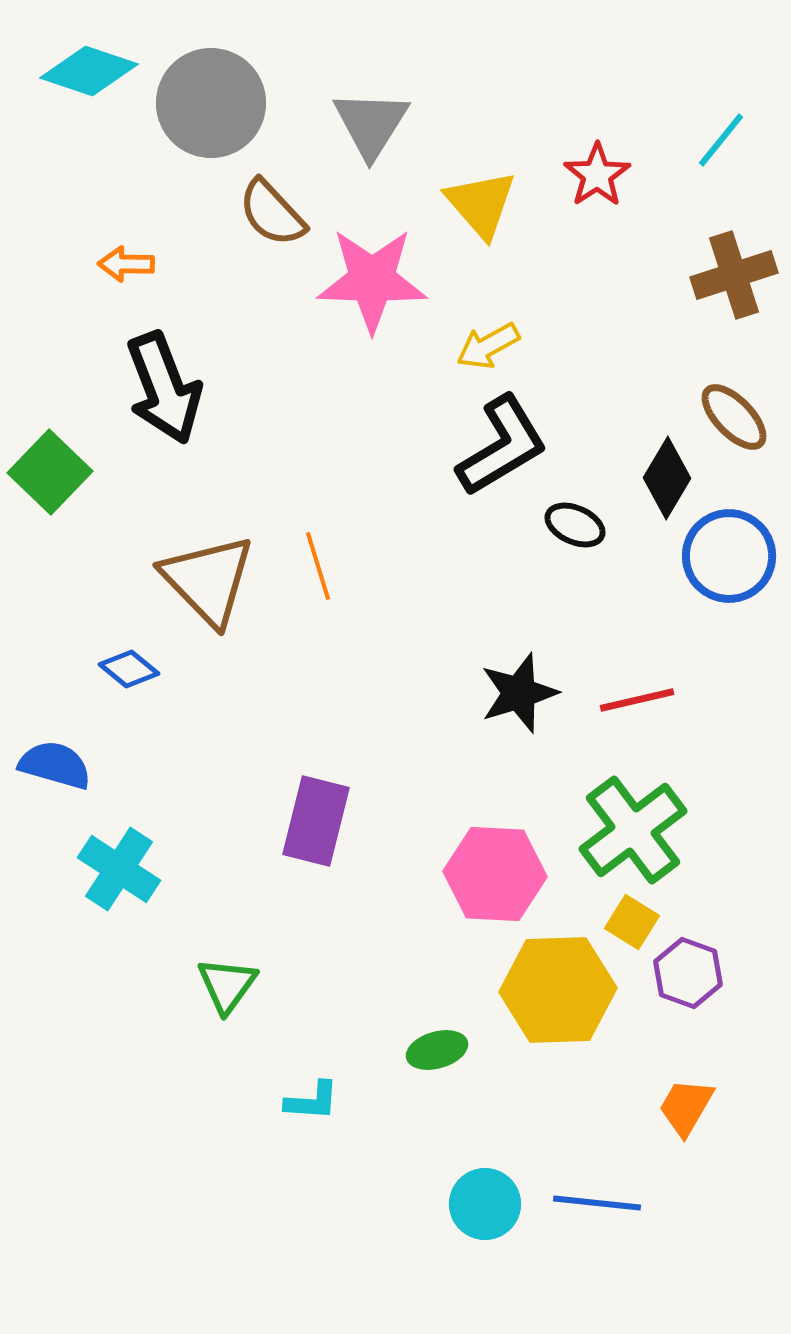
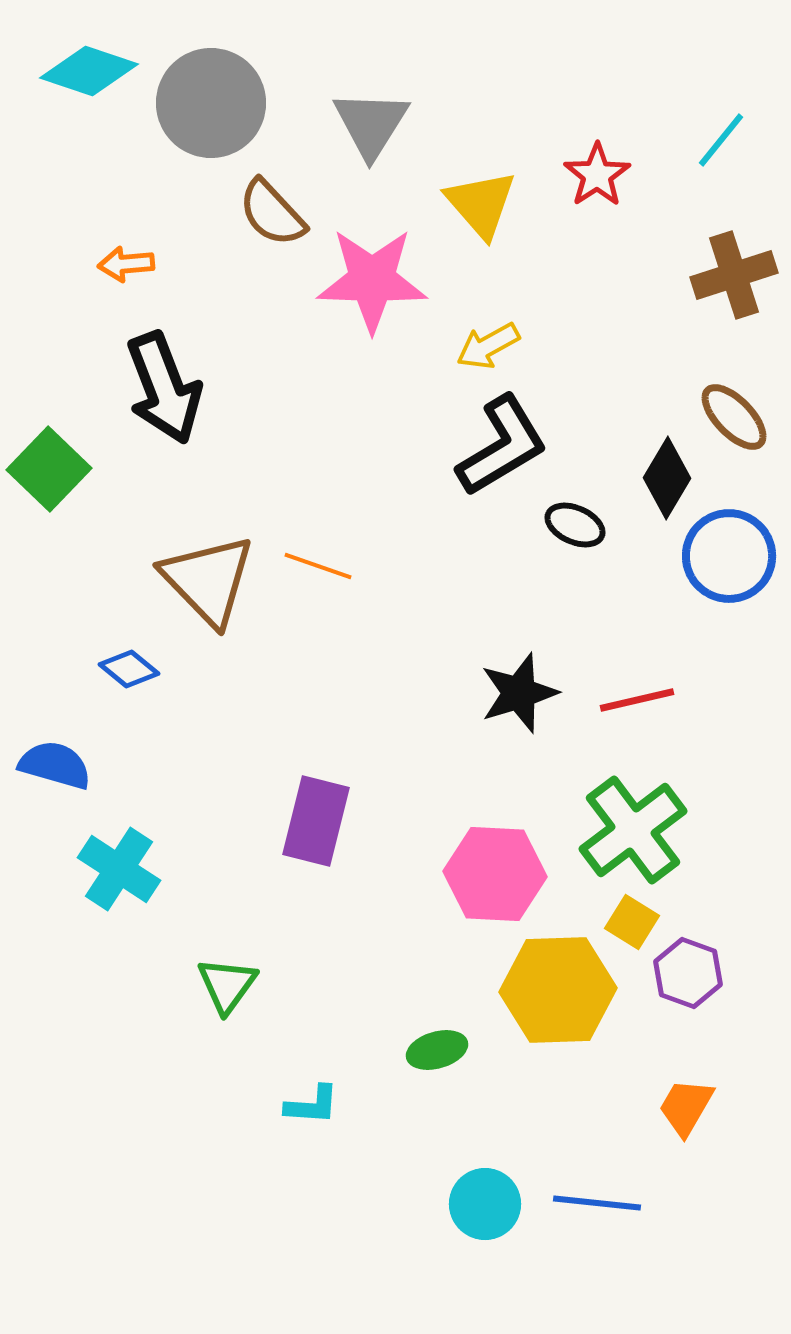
orange arrow: rotated 6 degrees counterclockwise
green square: moved 1 px left, 3 px up
orange line: rotated 54 degrees counterclockwise
cyan L-shape: moved 4 px down
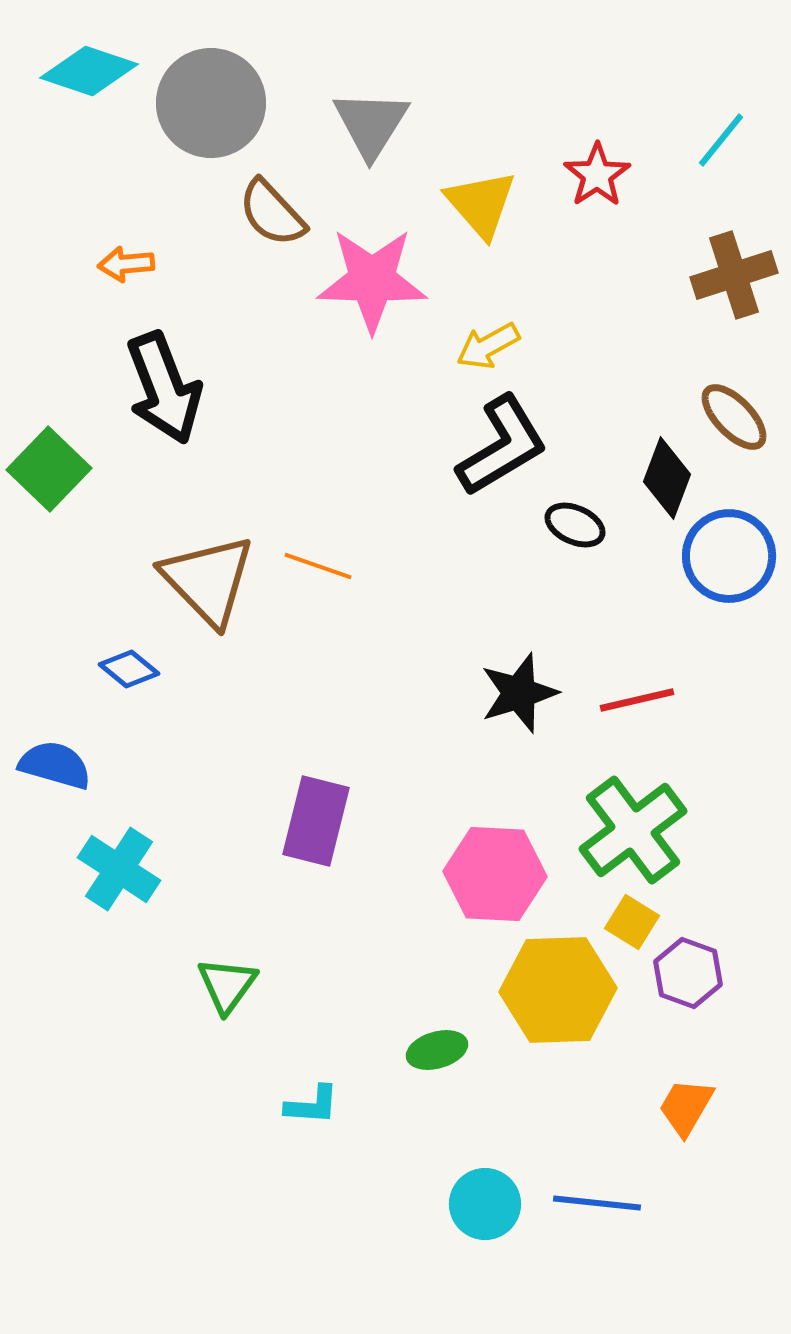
black diamond: rotated 10 degrees counterclockwise
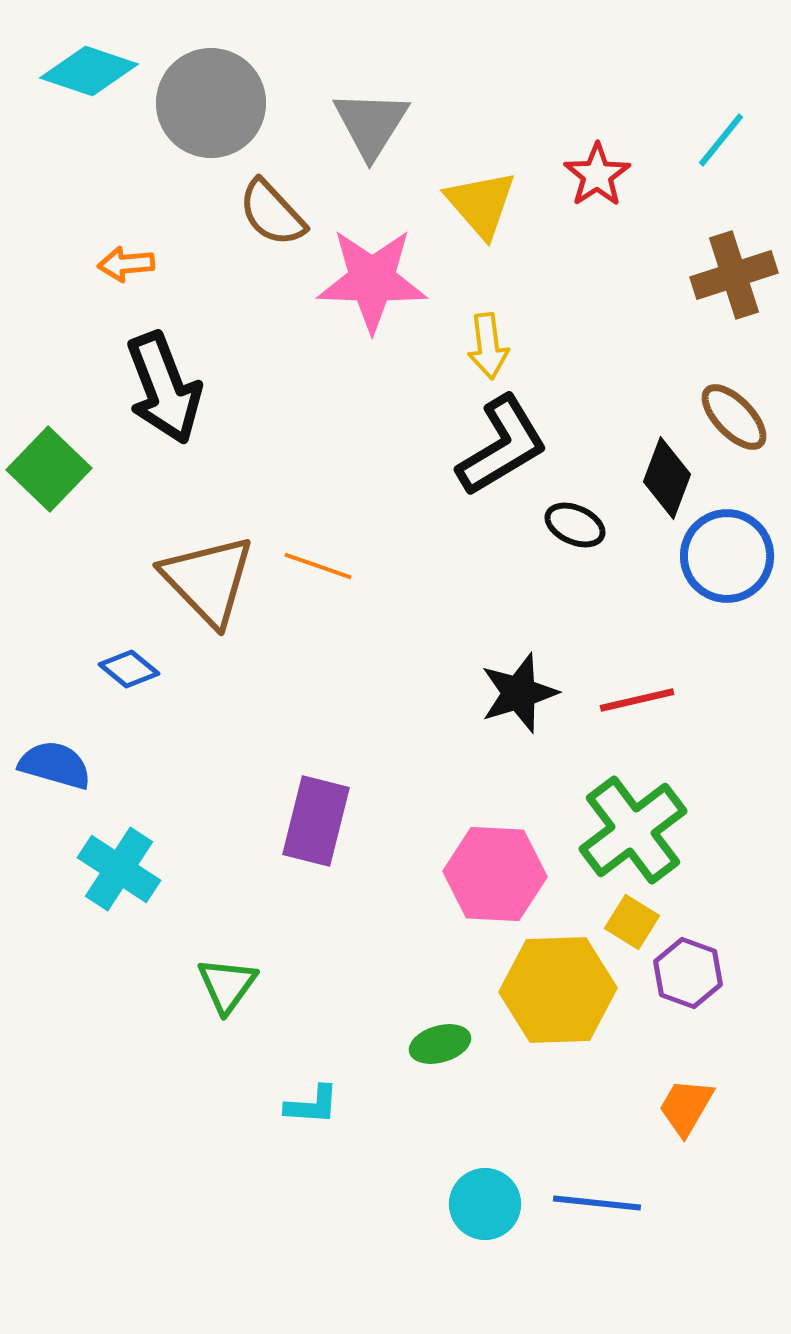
yellow arrow: rotated 68 degrees counterclockwise
blue circle: moved 2 px left
green ellipse: moved 3 px right, 6 px up
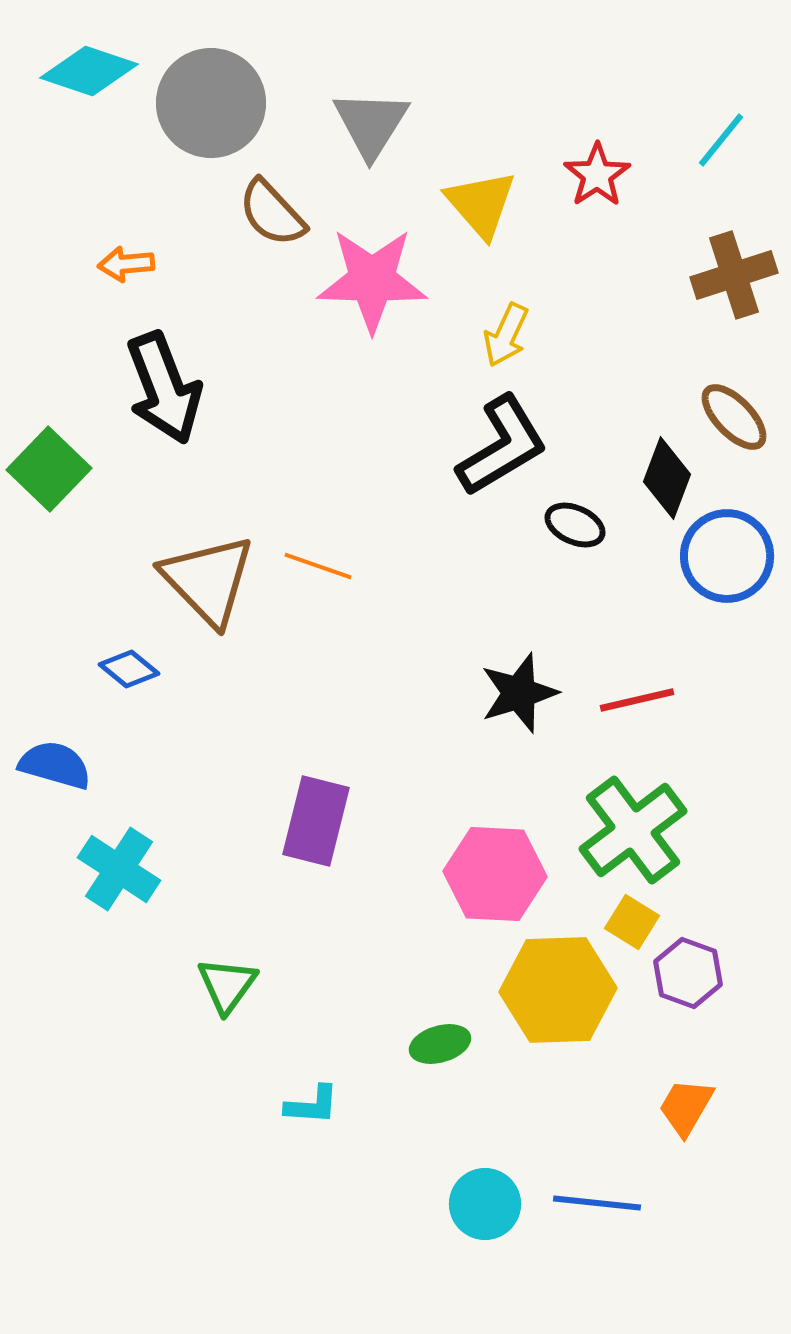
yellow arrow: moved 18 px right, 11 px up; rotated 32 degrees clockwise
